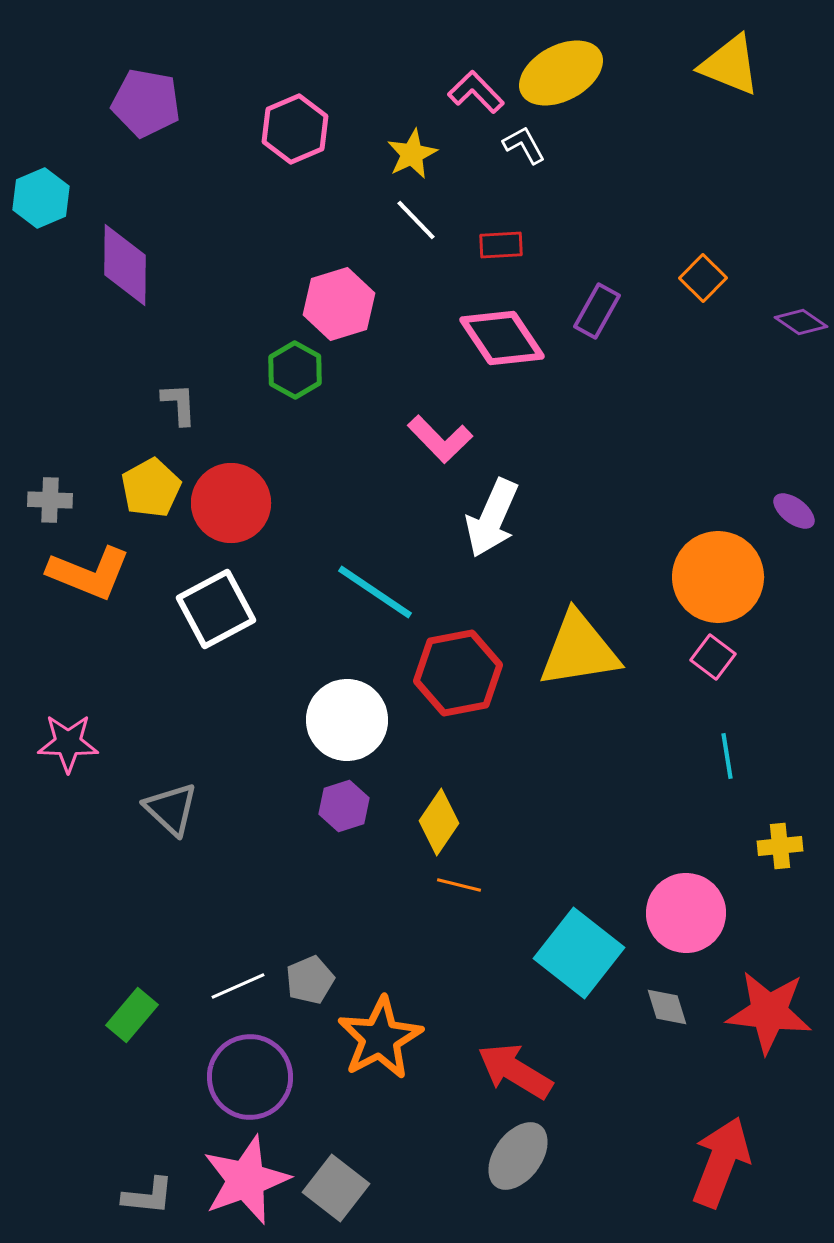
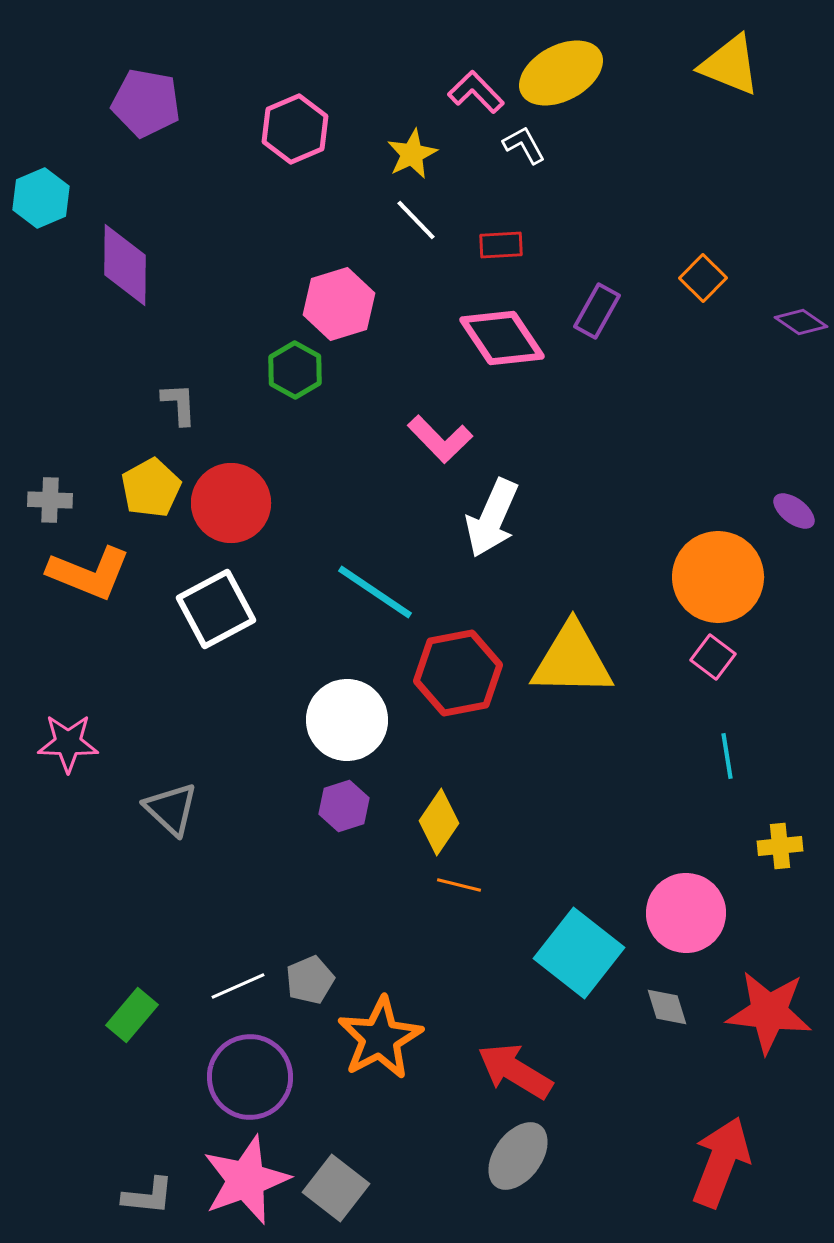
yellow triangle at (579, 650): moved 7 px left, 10 px down; rotated 10 degrees clockwise
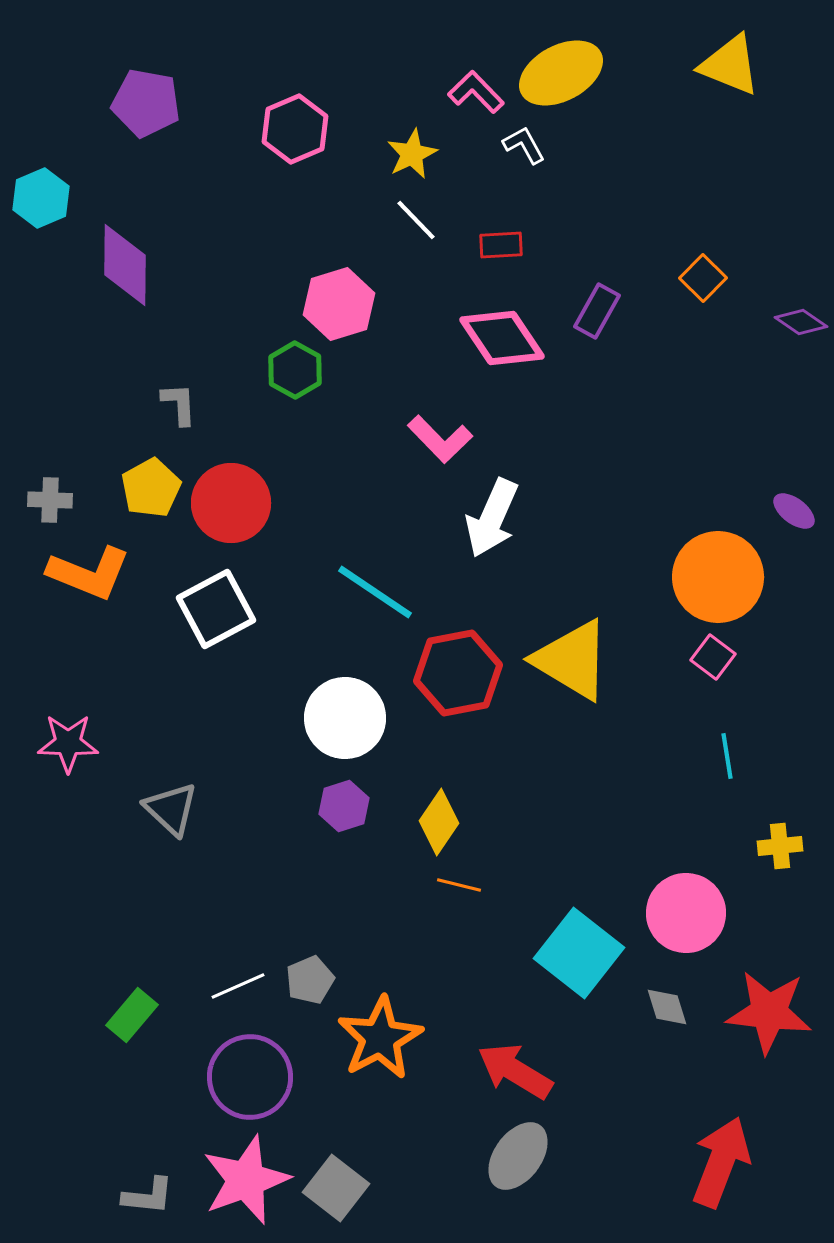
yellow triangle at (572, 660): rotated 30 degrees clockwise
white circle at (347, 720): moved 2 px left, 2 px up
